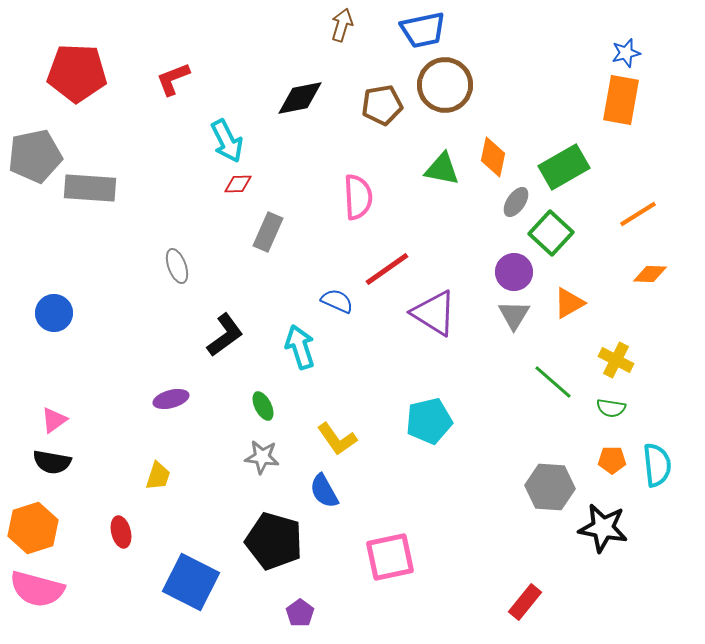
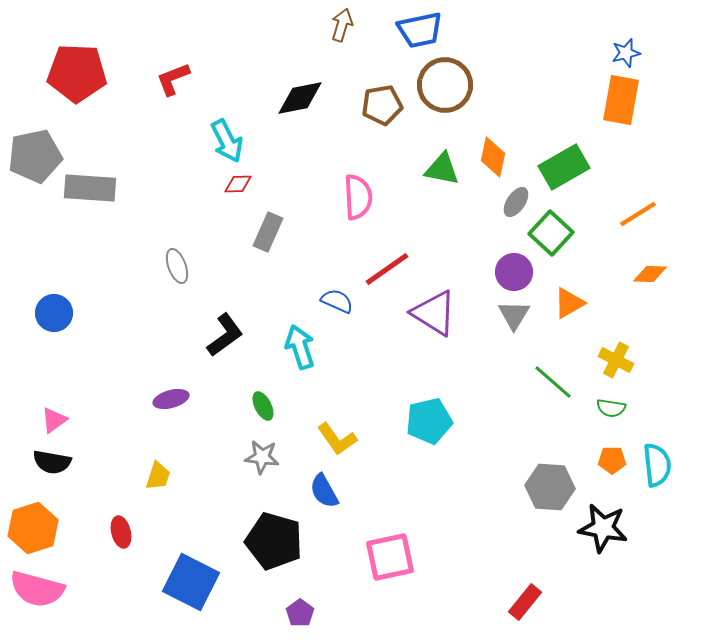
blue trapezoid at (423, 30): moved 3 px left
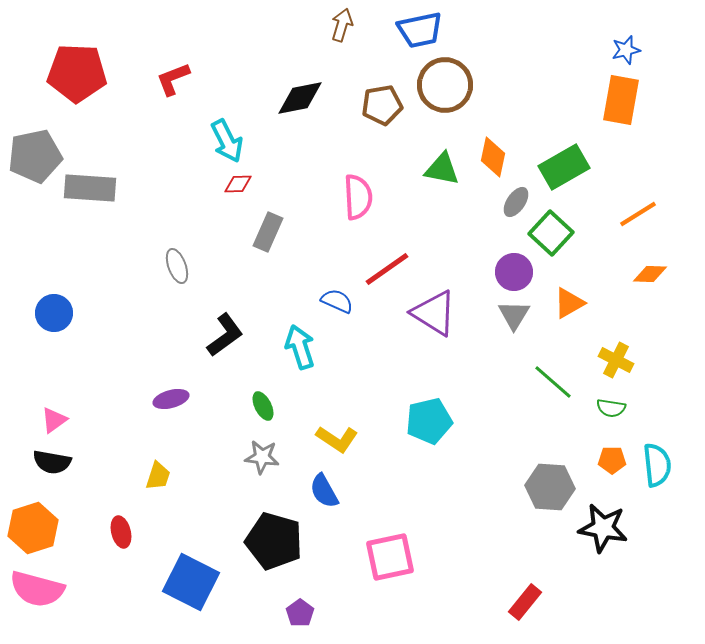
blue star at (626, 53): moved 3 px up
yellow L-shape at (337, 439): rotated 21 degrees counterclockwise
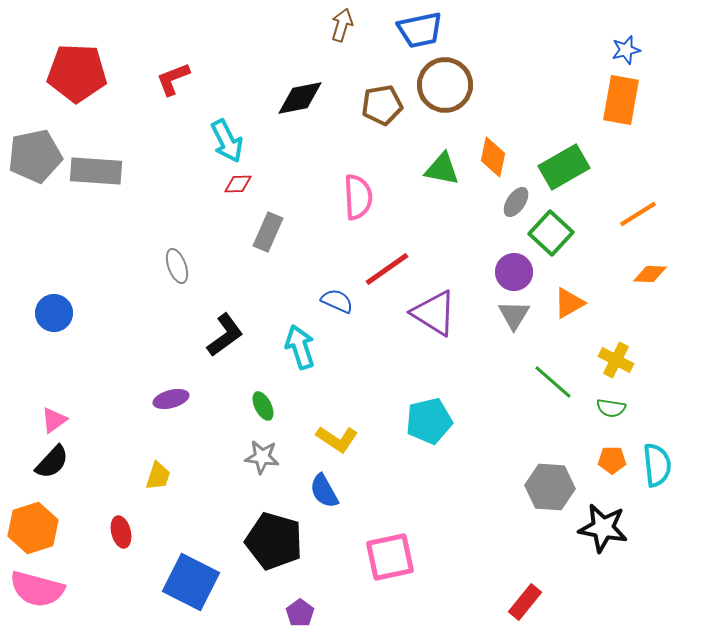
gray rectangle at (90, 188): moved 6 px right, 17 px up
black semicircle at (52, 462): rotated 57 degrees counterclockwise
